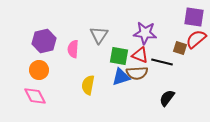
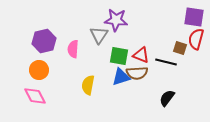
purple star: moved 29 px left, 13 px up
red semicircle: rotated 35 degrees counterclockwise
red triangle: moved 1 px right
black line: moved 4 px right
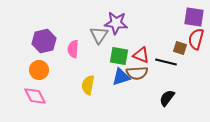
purple star: moved 3 px down
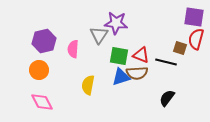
pink diamond: moved 7 px right, 6 px down
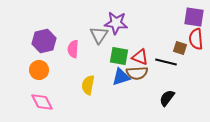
red semicircle: rotated 20 degrees counterclockwise
red triangle: moved 1 px left, 2 px down
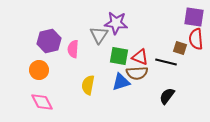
purple hexagon: moved 5 px right
blue triangle: moved 5 px down
black semicircle: moved 2 px up
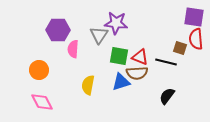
purple hexagon: moved 9 px right, 11 px up; rotated 15 degrees clockwise
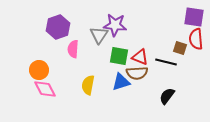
purple star: moved 1 px left, 2 px down
purple hexagon: moved 3 px up; rotated 20 degrees counterclockwise
pink diamond: moved 3 px right, 13 px up
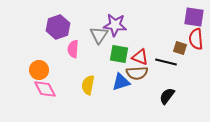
green square: moved 2 px up
